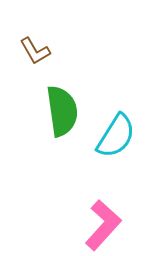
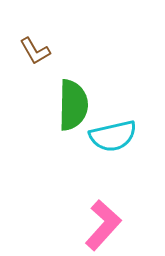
green semicircle: moved 11 px right, 6 px up; rotated 9 degrees clockwise
cyan semicircle: moved 3 px left; rotated 45 degrees clockwise
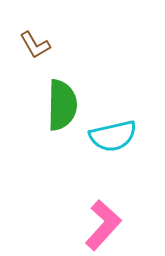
brown L-shape: moved 6 px up
green semicircle: moved 11 px left
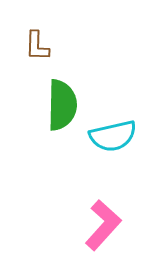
brown L-shape: moved 2 px right, 1 px down; rotated 32 degrees clockwise
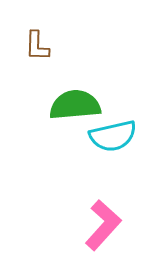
green semicircle: moved 13 px right; rotated 96 degrees counterclockwise
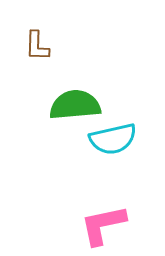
cyan semicircle: moved 3 px down
pink L-shape: rotated 144 degrees counterclockwise
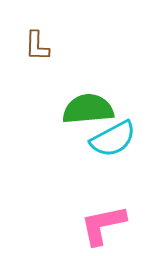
green semicircle: moved 13 px right, 4 px down
cyan semicircle: rotated 15 degrees counterclockwise
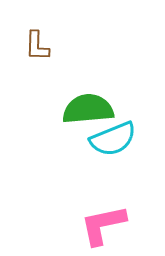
cyan semicircle: rotated 6 degrees clockwise
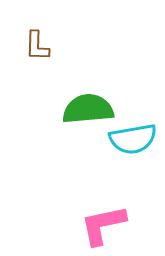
cyan semicircle: moved 20 px right; rotated 12 degrees clockwise
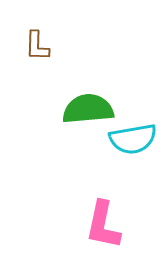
pink L-shape: rotated 66 degrees counterclockwise
